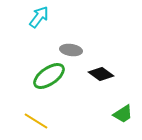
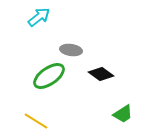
cyan arrow: rotated 15 degrees clockwise
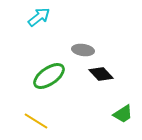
gray ellipse: moved 12 px right
black diamond: rotated 10 degrees clockwise
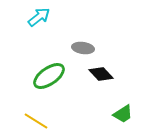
gray ellipse: moved 2 px up
